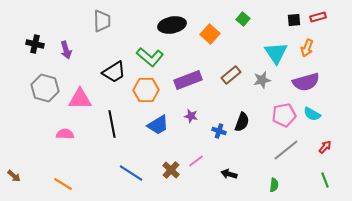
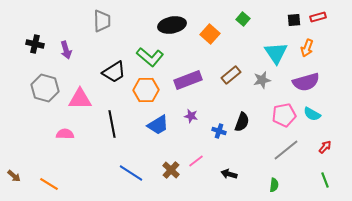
orange line: moved 14 px left
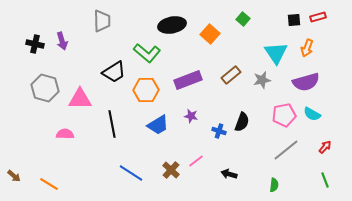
purple arrow: moved 4 px left, 9 px up
green L-shape: moved 3 px left, 4 px up
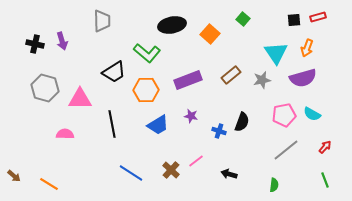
purple semicircle: moved 3 px left, 4 px up
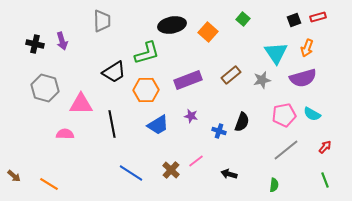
black square: rotated 16 degrees counterclockwise
orange square: moved 2 px left, 2 px up
green L-shape: rotated 56 degrees counterclockwise
pink triangle: moved 1 px right, 5 px down
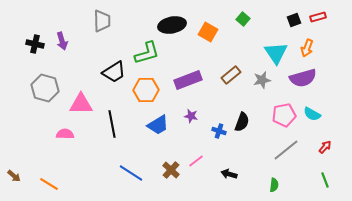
orange square: rotated 12 degrees counterclockwise
